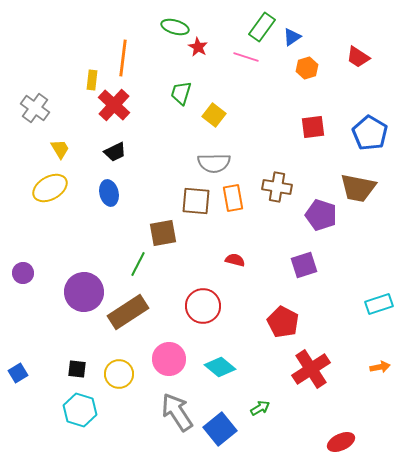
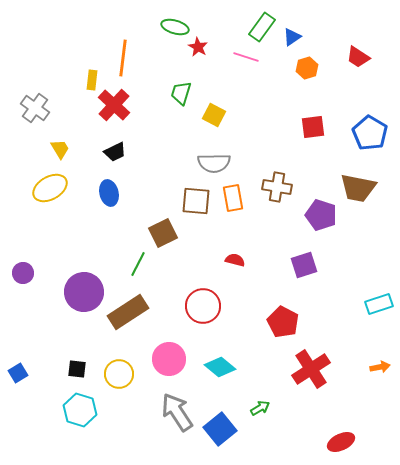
yellow square at (214, 115): rotated 10 degrees counterclockwise
brown square at (163, 233): rotated 16 degrees counterclockwise
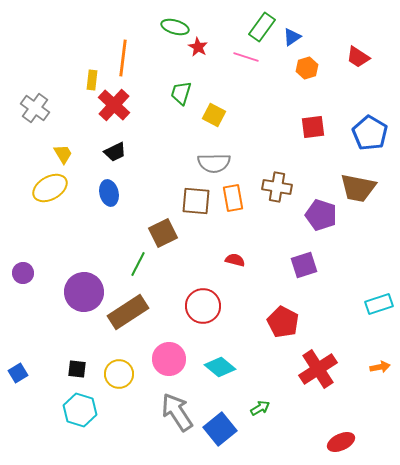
yellow trapezoid at (60, 149): moved 3 px right, 5 px down
red cross at (311, 369): moved 7 px right
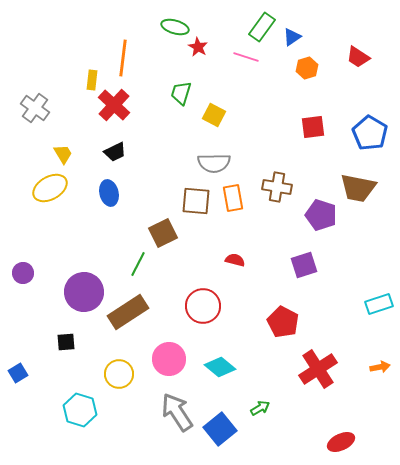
black square at (77, 369): moved 11 px left, 27 px up; rotated 12 degrees counterclockwise
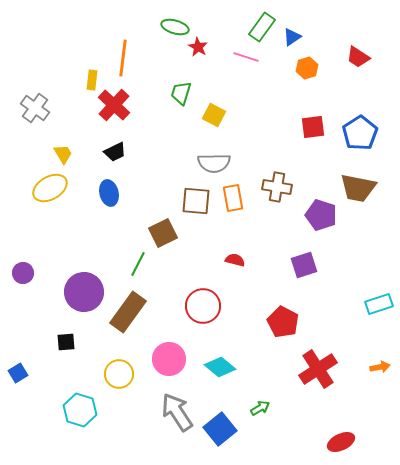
blue pentagon at (370, 133): moved 10 px left; rotated 8 degrees clockwise
brown rectangle at (128, 312): rotated 21 degrees counterclockwise
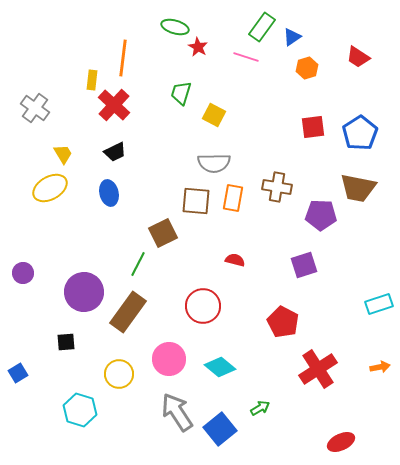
orange rectangle at (233, 198): rotated 20 degrees clockwise
purple pentagon at (321, 215): rotated 16 degrees counterclockwise
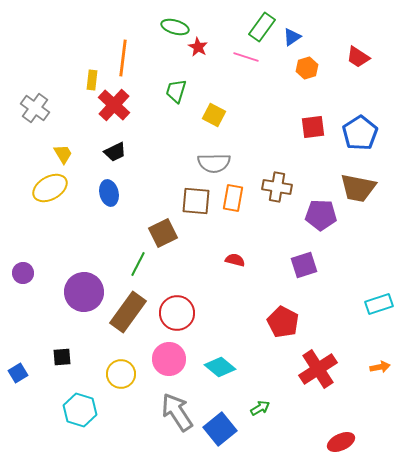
green trapezoid at (181, 93): moved 5 px left, 2 px up
red circle at (203, 306): moved 26 px left, 7 px down
black square at (66, 342): moved 4 px left, 15 px down
yellow circle at (119, 374): moved 2 px right
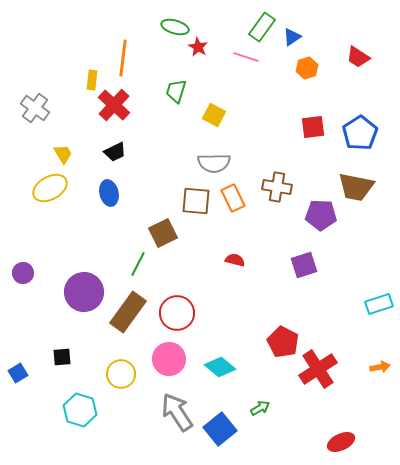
brown trapezoid at (358, 188): moved 2 px left, 1 px up
orange rectangle at (233, 198): rotated 36 degrees counterclockwise
red pentagon at (283, 322): moved 20 px down
